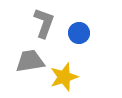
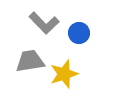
gray L-shape: rotated 116 degrees clockwise
yellow star: moved 3 px up
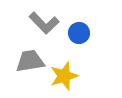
yellow star: moved 2 px down
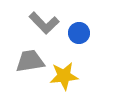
yellow star: rotated 12 degrees clockwise
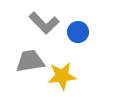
blue circle: moved 1 px left, 1 px up
yellow star: moved 2 px left
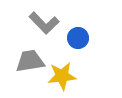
blue circle: moved 6 px down
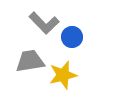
blue circle: moved 6 px left, 1 px up
yellow star: moved 1 px right, 1 px up; rotated 8 degrees counterclockwise
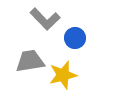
gray L-shape: moved 1 px right, 4 px up
blue circle: moved 3 px right, 1 px down
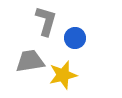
gray L-shape: moved 1 px right, 2 px down; rotated 120 degrees counterclockwise
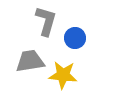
yellow star: rotated 20 degrees clockwise
